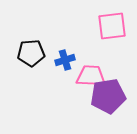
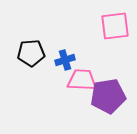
pink square: moved 3 px right
pink trapezoid: moved 9 px left, 4 px down
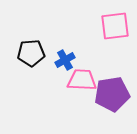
blue cross: rotated 12 degrees counterclockwise
purple pentagon: moved 4 px right, 2 px up
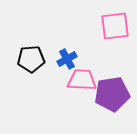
black pentagon: moved 6 px down
blue cross: moved 2 px right, 1 px up
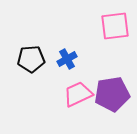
pink trapezoid: moved 4 px left, 14 px down; rotated 28 degrees counterclockwise
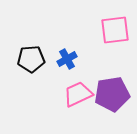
pink square: moved 4 px down
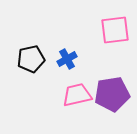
black pentagon: rotated 8 degrees counterclockwise
pink trapezoid: moved 1 px left, 1 px down; rotated 12 degrees clockwise
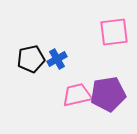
pink square: moved 1 px left, 2 px down
blue cross: moved 10 px left
purple pentagon: moved 4 px left
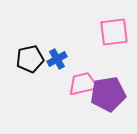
black pentagon: moved 1 px left
pink trapezoid: moved 6 px right, 11 px up
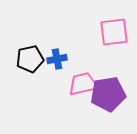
blue cross: rotated 18 degrees clockwise
